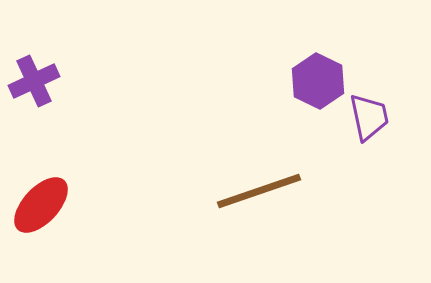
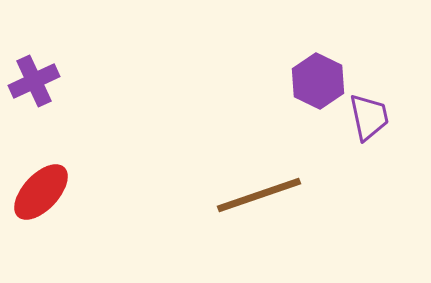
brown line: moved 4 px down
red ellipse: moved 13 px up
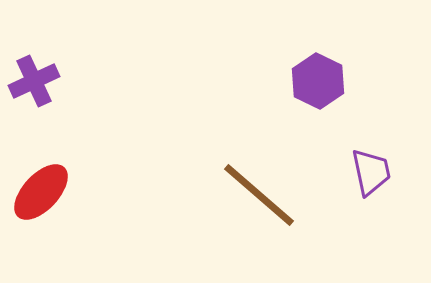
purple trapezoid: moved 2 px right, 55 px down
brown line: rotated 60 degrees clockwise
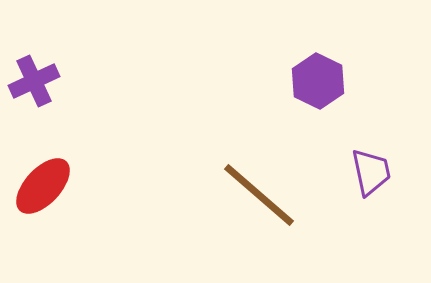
red ellipse: moved 2 px right, 6 px up
